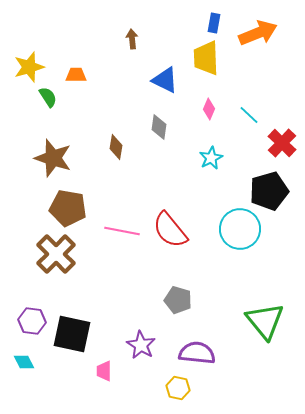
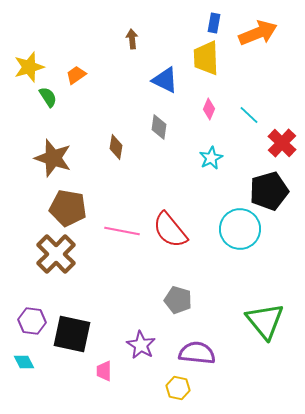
orange trapezoid: rotated 35 degrees counterclockwise
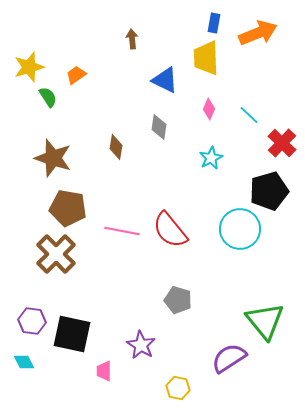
purple semicircle: moved 32 px right, 5 px down; rotated 39 degrees counterclockwise
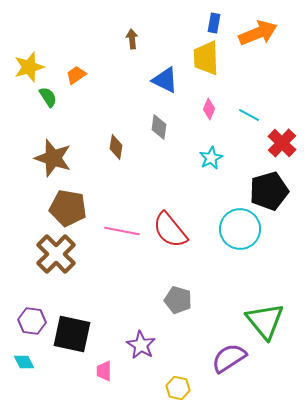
cyan line: rotated 15 degrees counterclockwise
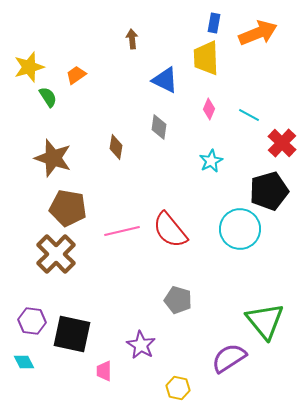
cyan star: moved 3 px down
pink line: rotated 24 degrees counterclockwise
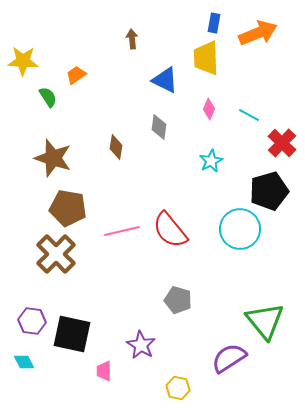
yellow star: moved 6 px left, 6 px up; rotated 20 degrees clockwise
